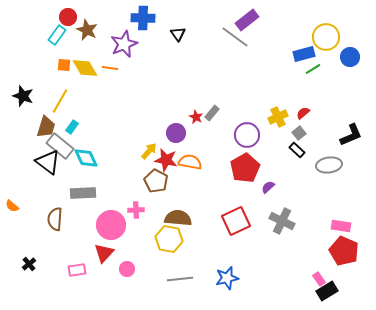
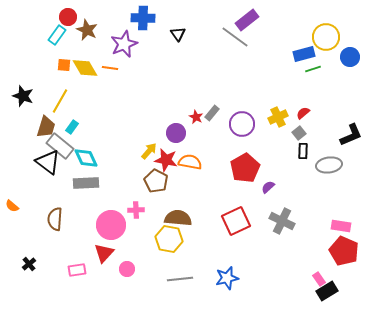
green line at (313, 69): rotated 14 degrees clockwise
purple circle at (247, 135): moved 5 px left, 11 px up
black rectangle at (297, 150): moved 6 px right, 1 px down; rotated 49 degrees clockwise
gray rectangle at (83, 193): moved 3 px right, 10 px up
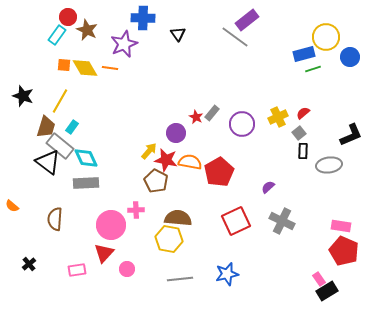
red pentagon at (245, 168): moved 26 px left, 4 px down
blue star at (227, 278): moved 4 px up
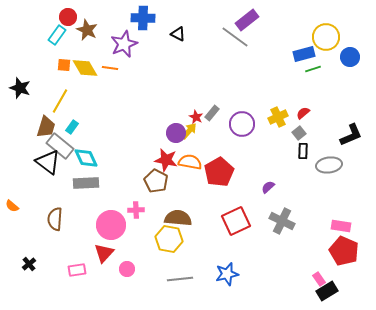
black triangle at (178, 34): rotated 28 degrees counterclockwise
black star at (23, 96): moved 3 px left, 8 px up
yellow arrow at (149, 151): moved 40 px right, 20 px up
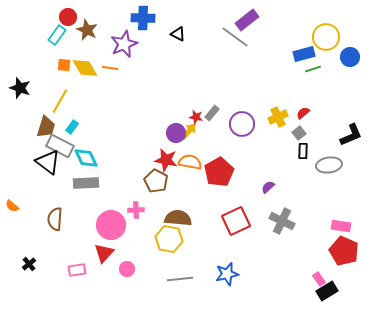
red star at (196, 117): rotated 16 degrees counterclockwise
gray rectangle at (60, 146): rotated 12 degrees counterclockwise
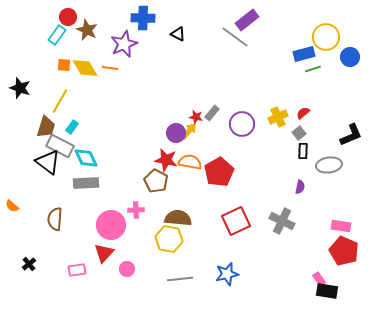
purple semicircle at (268, 187): moved 32 px right; rotated 144 degrees clockwise
black rectangle at (327, 291): rotated 40 degrees clockwise
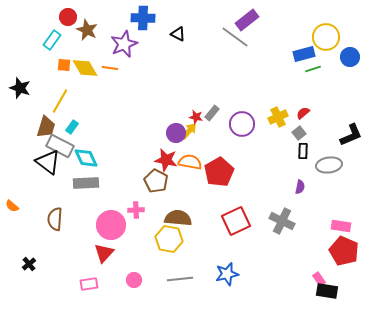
cyan rectangle at (57, 35): moved 5 px left, 5 px down
pink circle at (127, 269): moved 7 px right, 11 px down
pink rectangle at (77, 270): moved 12 px right, 14 px down
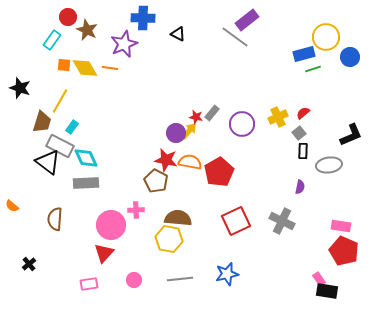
brown trapezoid at (46, 127): moved 4 px left, 5 px up
